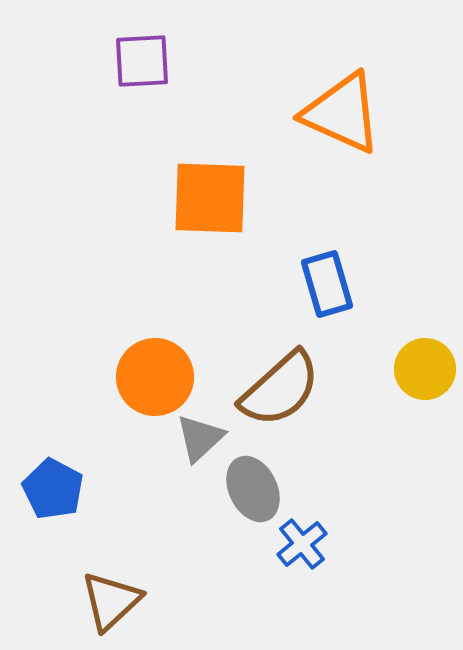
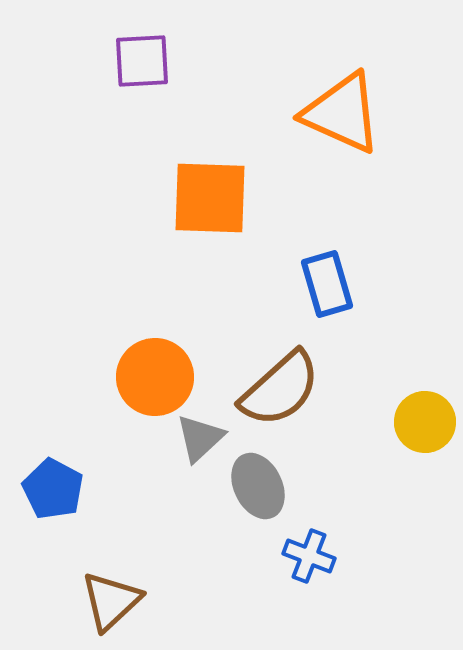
yellow circle: moved 53 px down
gray ellipse: moved 5 px right, 3 px up
blue cross: moved 7 px right, 12 px down; rotated 30 degrees counterclockwise
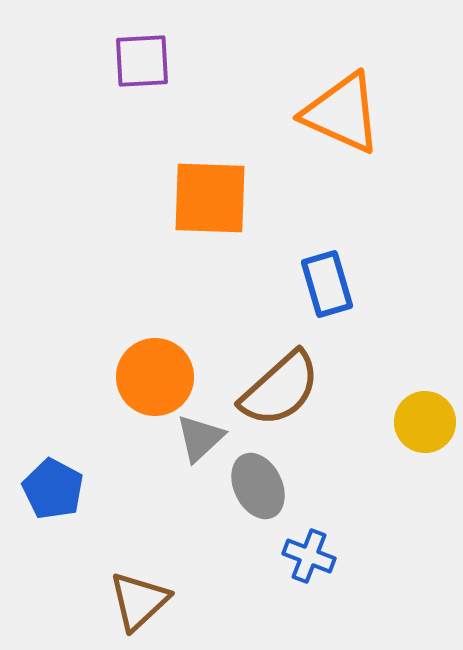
brown triangle: moved 28 px right
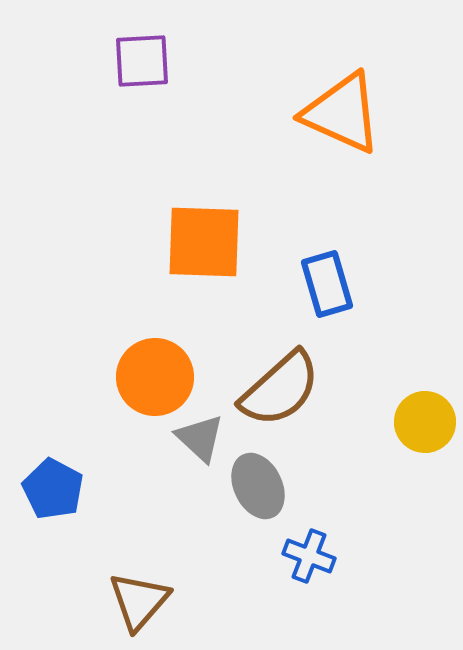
orange square: moved 6 px left, 44 px down
gray triangle: rotated 34 degrees counterclockwise
brown triangle: rotated 6 degrees counterclockwise
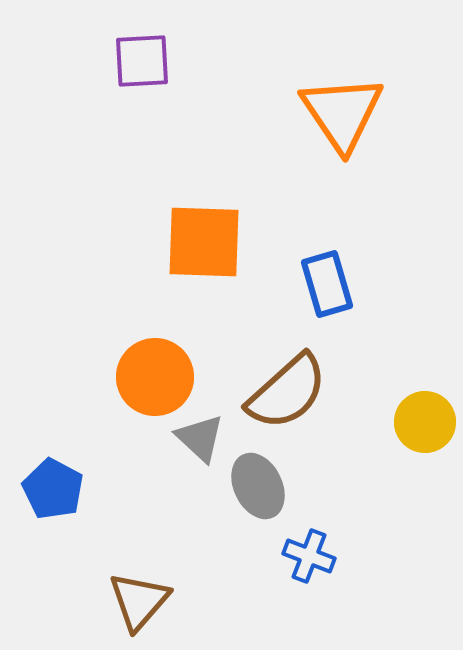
orange triangle: rotated 32 degrees clockwise
brown semicircle: moved 7 px right, 3 px down
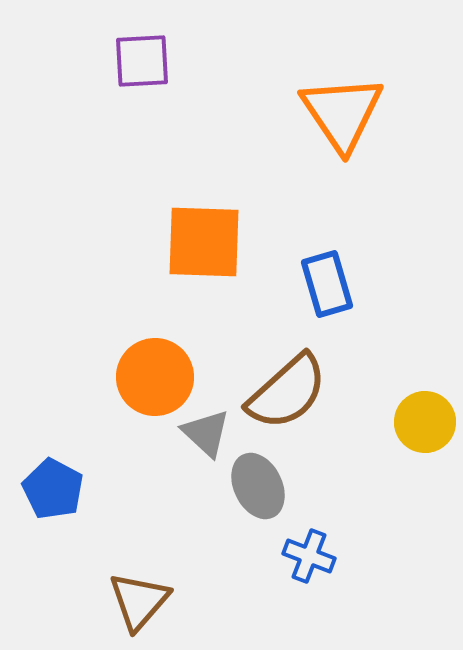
gray triangle: moved 6 px right, 5 px up
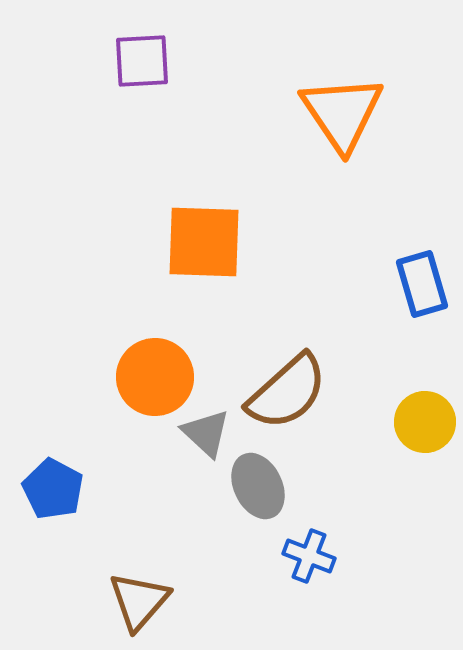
blue rectangle: moved 95 px right
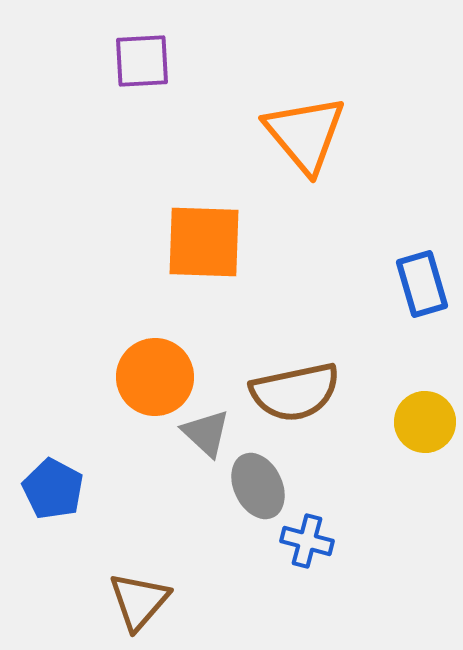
orange triangle: moved 37 px left, 21 px down; rotated 6 degrees counterclockwise
brown semicircle: moved 8 px right; rotated 30 degrees clockwise
blue cross: moved 2 px left, 15 px up; rotated 6 degrees counterclockwise
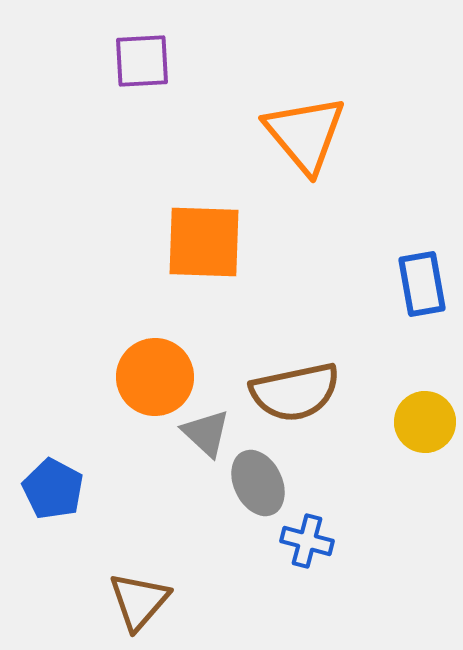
blue rectangle: rotated 6 degrees clockwise
gray ellipse: moved 3 px up
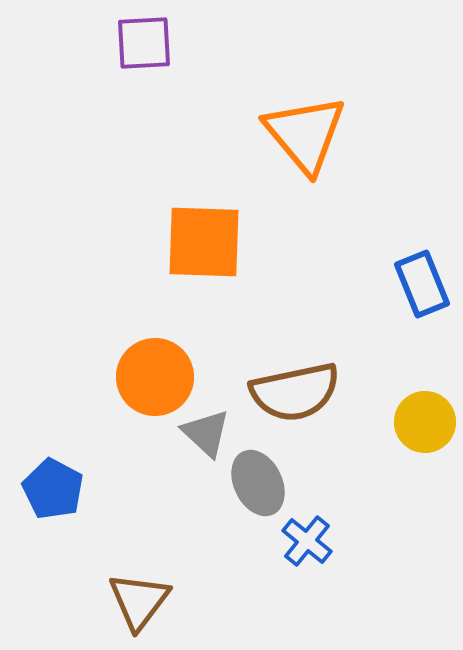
purple square: moved 2 px right, 18 px up
blue rectangle: rotated 12 degrees counterclockwise
blue cross: rotated 24 degrees clockwise
brown triangle: rotated 4 degrees counterclockwise
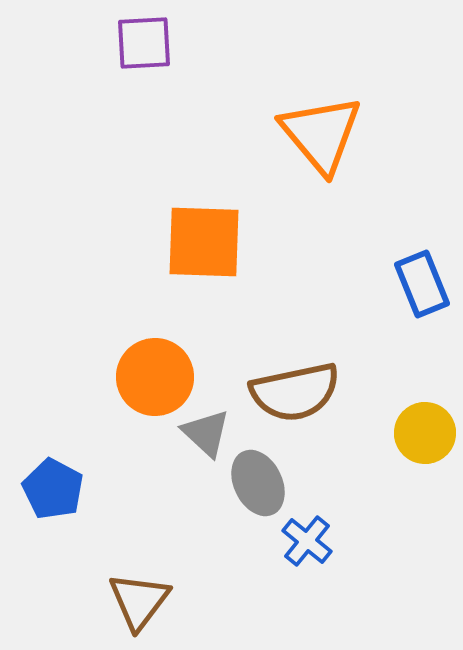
orange triangle: moved 16 px right
yellow circle: moved 11 px down
